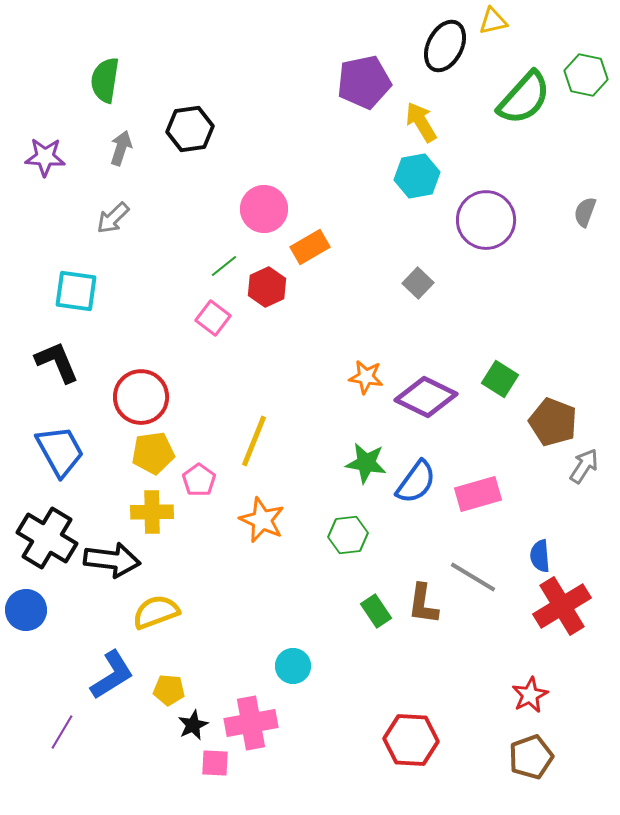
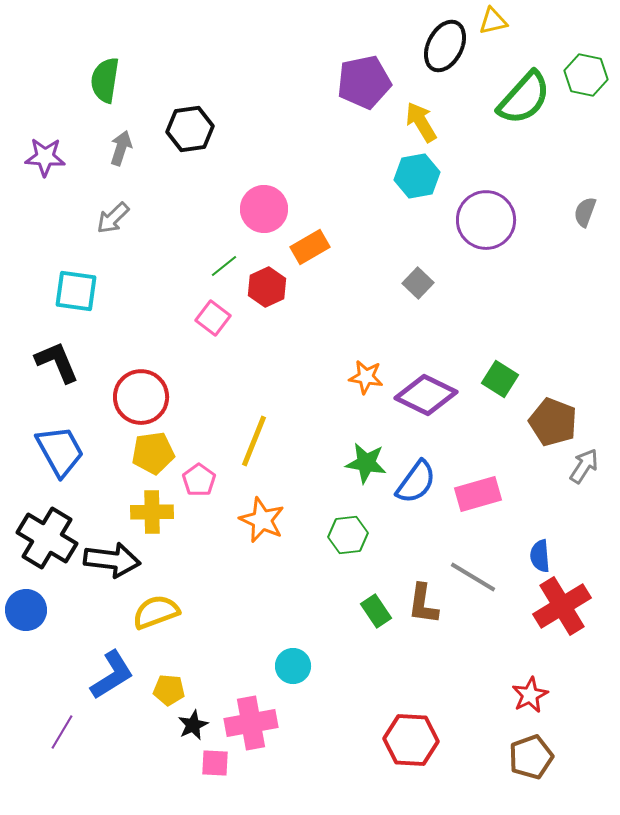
purple diamond at (426, 397): moved 2 px up
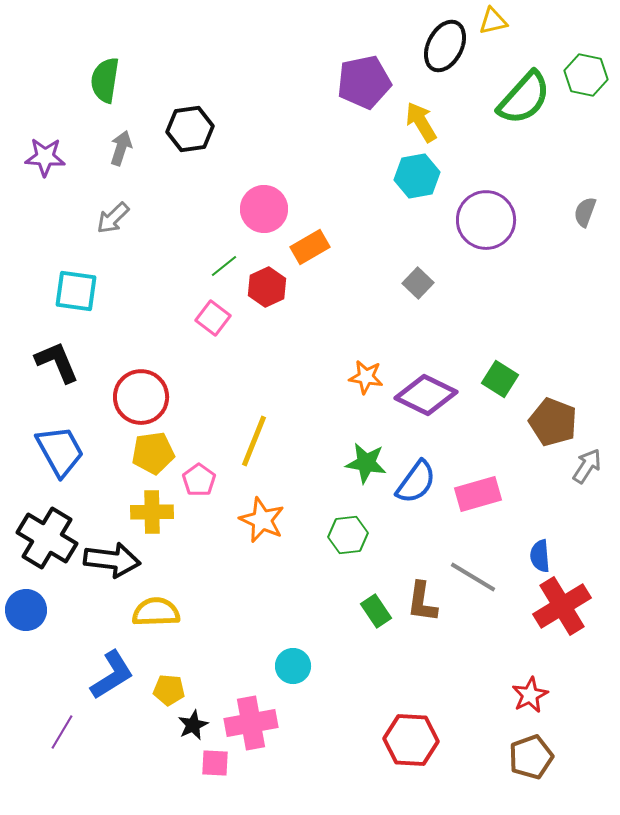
gray arrow at (584, 466): moved 3 px right
brown L-shape at (423, 604): moved 1 px left, 2 px up
yellow semicircle at (156, 612): rotated 18 degrees clockwise
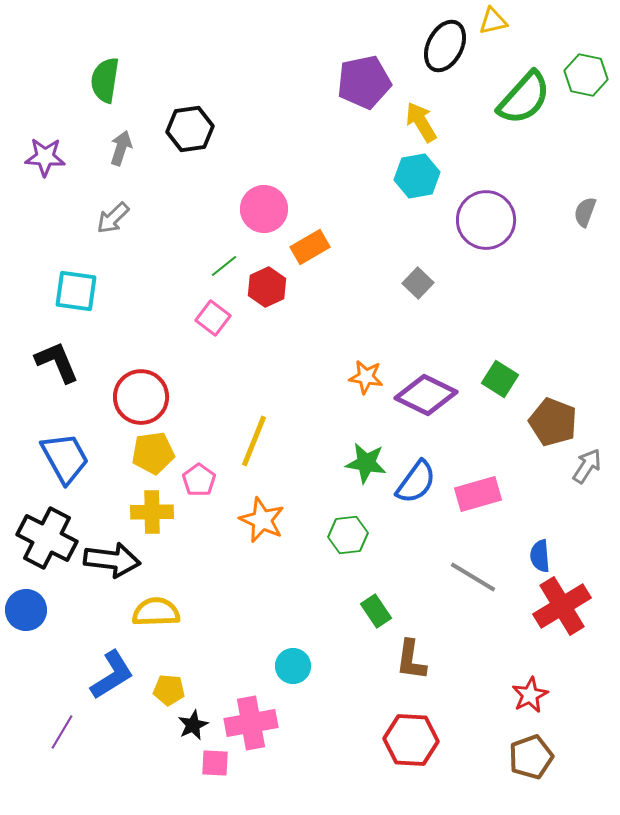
blue trapezoid at (60, 451): moved 5 px right, 7 px down
black cross at (47, 538): rotated 4 degrees counterclockwise
brown L-shape at (422, 602): moved 11 px left, 58 px down
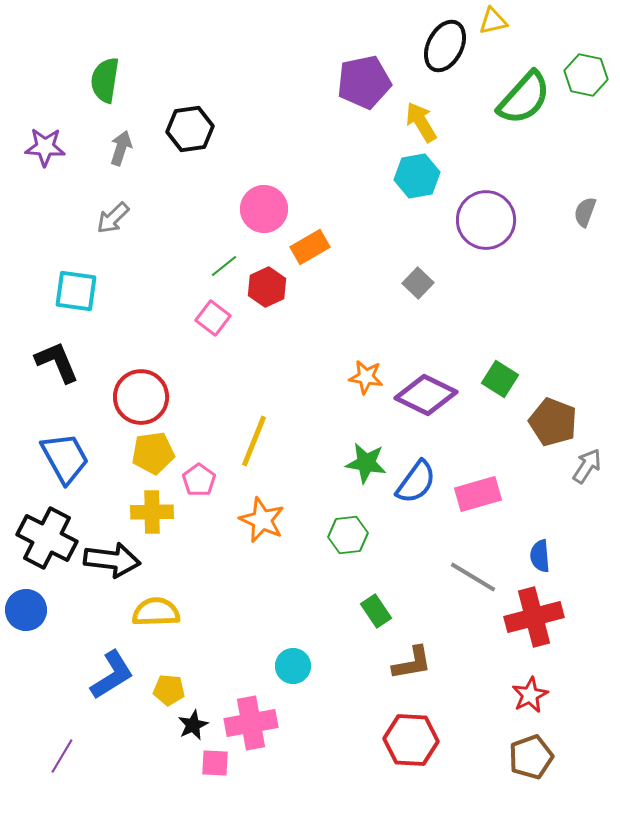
purple star at (45, 157): moved 10 px up
red cross at (562, 606): moved 28 px left, 11 px down; rotated 16 degrees clockwise
brown L-shape at (411, 660): moved 1 px right, 3 px down; rotated 108 degrees counterclockwise
purple line at (62, 732): moved 24 px down
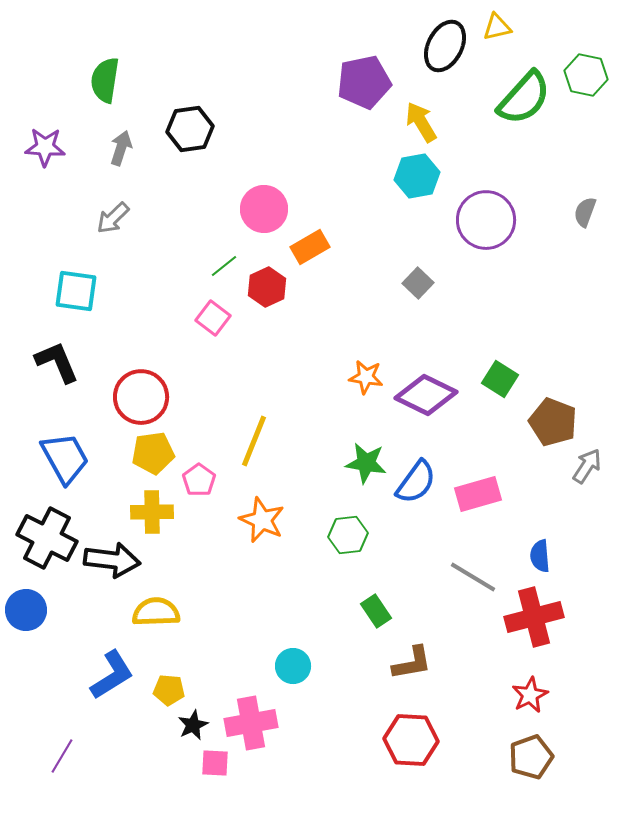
yellow triangle at (493, 21): moved 4 px right, 6 px down
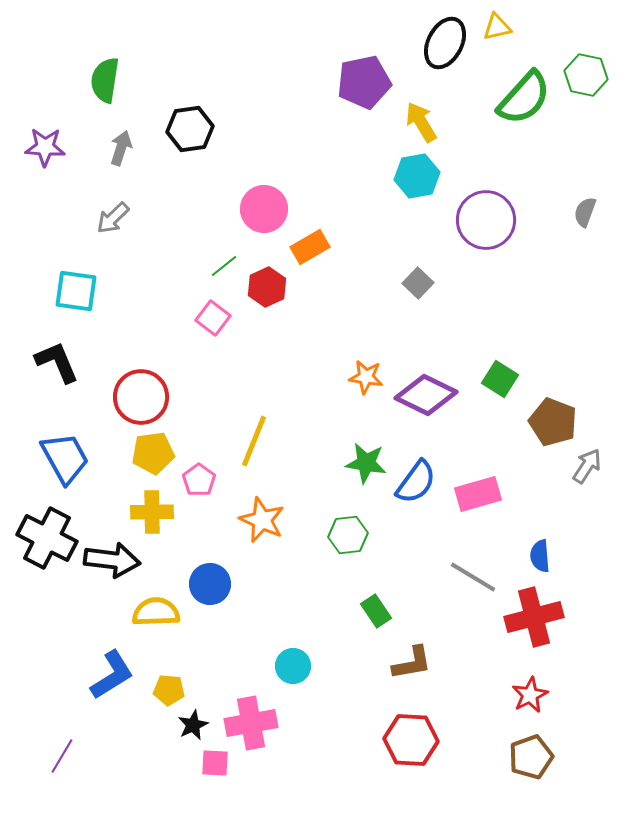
black ellipse at (445, 46): moved 3 px up
blue circle at (26, 610): moved 184 px right, 26 px up
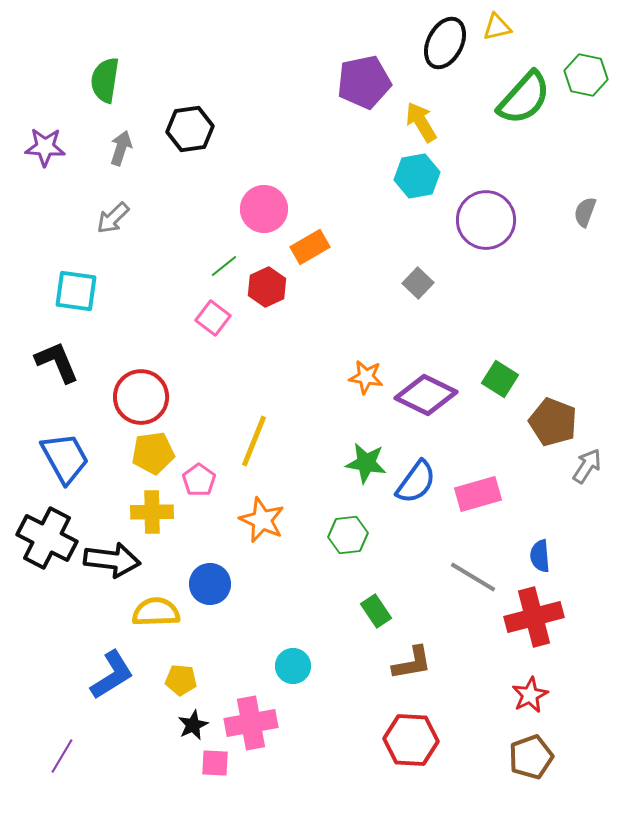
yellow pentagon at (169, 690): moved 12 px right, 10 px up
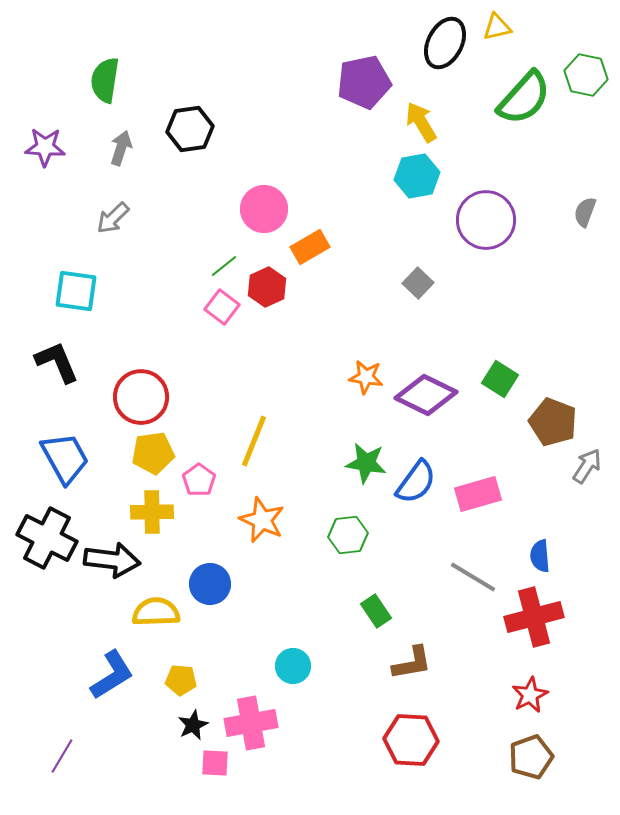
pink square at (213, 318): moved 9 px right, 11 px up
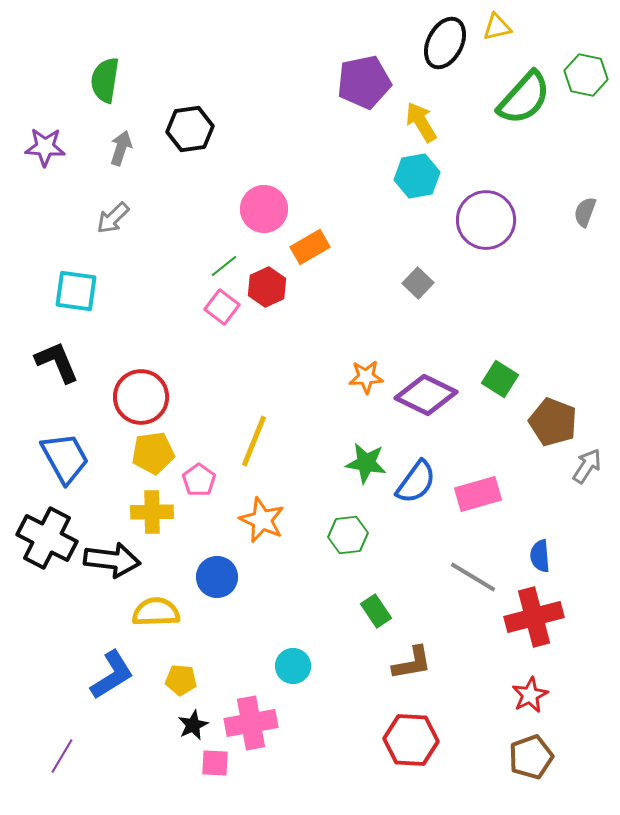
orange star at (366, 377): rotated 12 degrees counterclockwise
blue circle at (210, 584): moved 7 px right, 7 px up
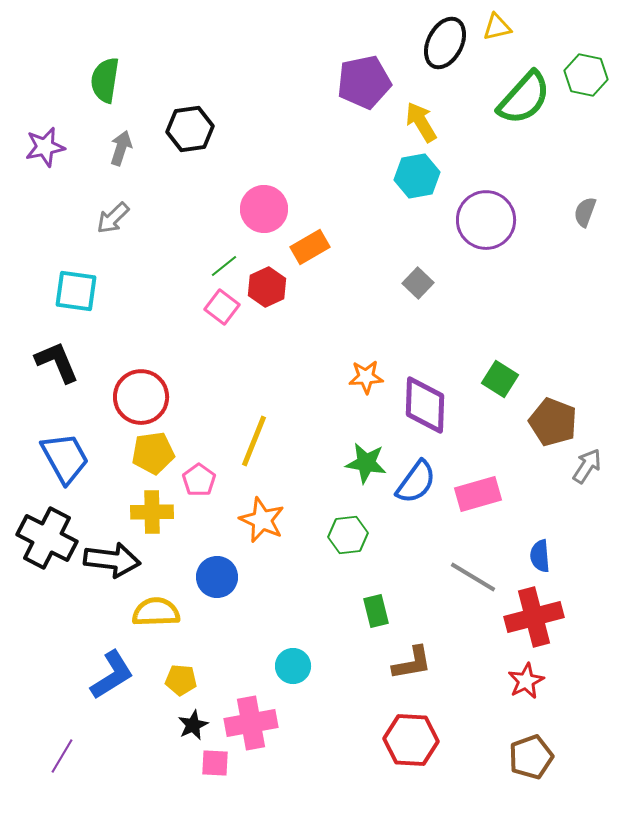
purple star at (45, 147): rotated 15 degrees counterclockwise
purple diamond at (426, 395): moved 1 px left, 10 px down; rotated 66 degrees clockwise
green rectangle at (376, 611): rotated 20 degrees clockwise
red star at (530, 695): moved 4 px left, 14 px up
